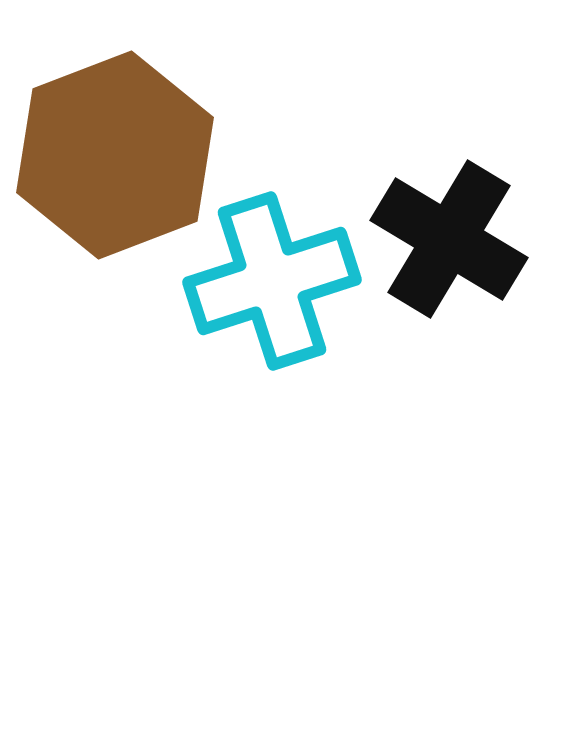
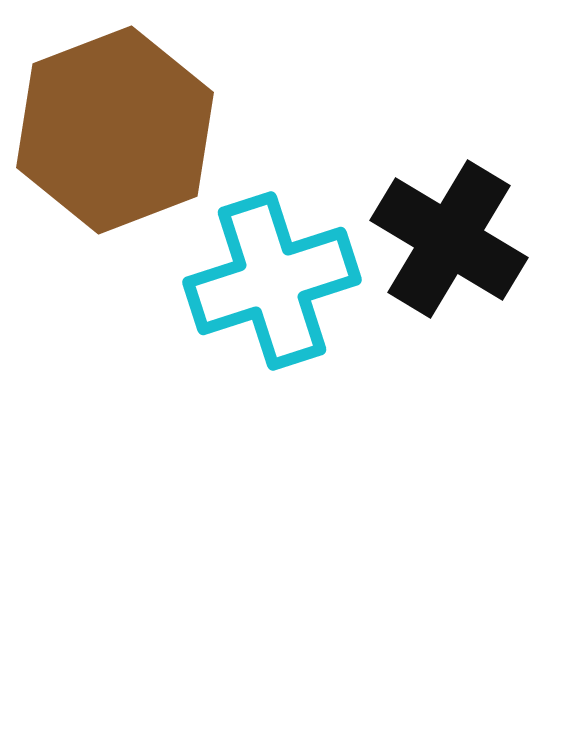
brown hexagon: moved 25 px up
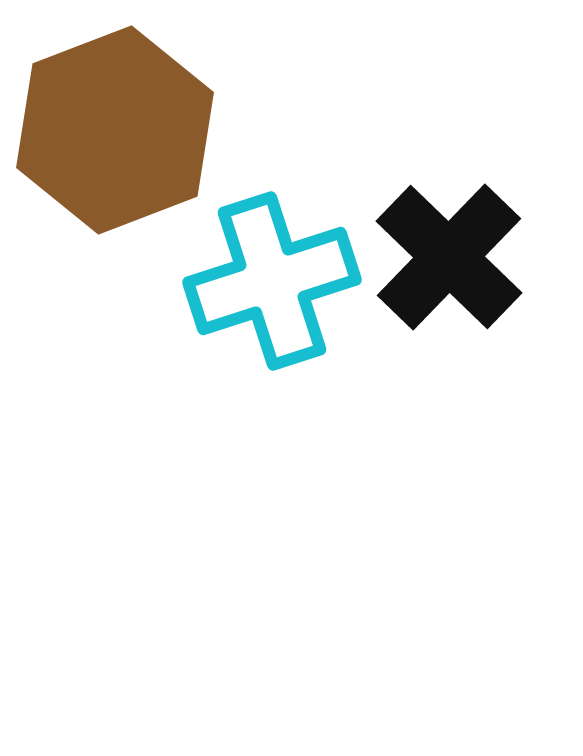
black cross: moved 18 px down; rotated 13 degrees clockwise
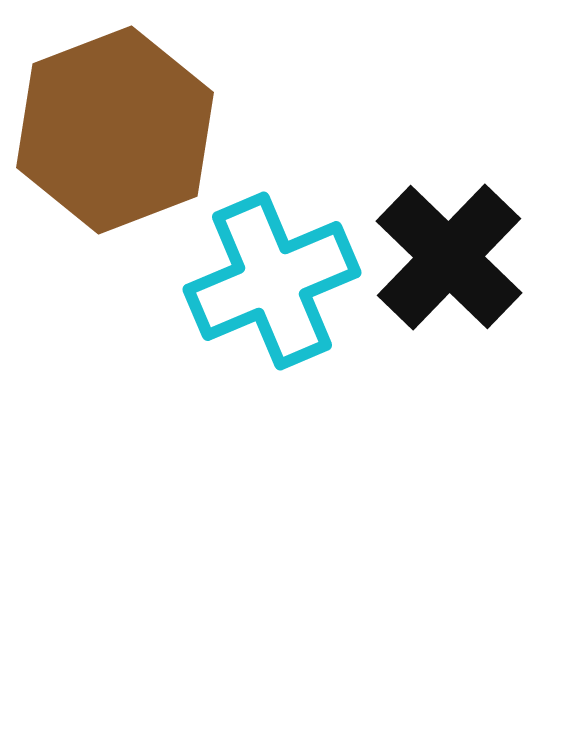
cyan cross: rotated 5 degrees counterclockwise
